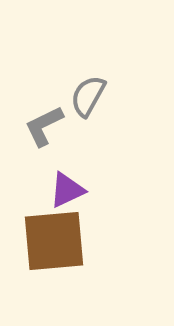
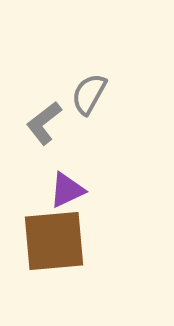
gray semicircle: moved 1 px right, 2 px up
gray L-shape: moved 3 px up; rotated 12 degrees counterclockwise
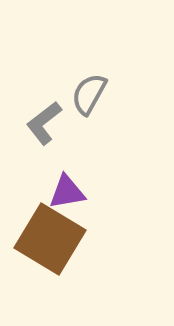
purple triangle: moved 2 px down; rotated 15 degrees clockwise
brown square: moved 4 px left, 2 px up; rotated 36 degrees clockwise
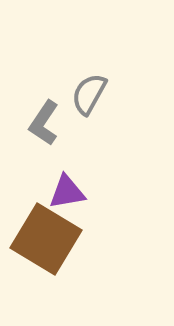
gray L-shape: rotated 18 degrees counterclockwise
brown square: moved 4 px left
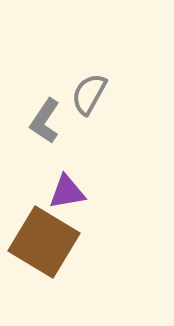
gray L-shape: moved 1 px right, 2 px up
brown square: moved 2 px left, 3 px down
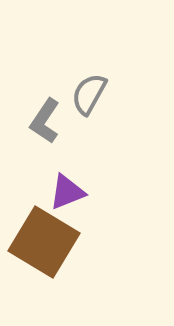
purple triangle: rotated 12 degrees counterclockwise
